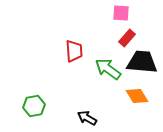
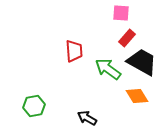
black trapezoid: rotated 24 degrees clockwise
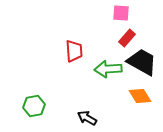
green arrow: rotated 40 degrees counterclockwise
orange diamond: moved 3 px right
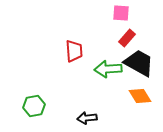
black trapezoid: moved 3 px left, 1 px down
black arrow: rotated 36 degrees counterclockwise
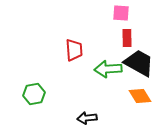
red rectangle: rotated 42 degrees counterclockwise
red trapezoid: moved 1 px up
green hexagon: moved 12 px up
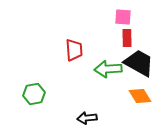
pink square: moved 2 px right, 4 px down
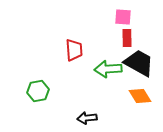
green hexagon: moved 4 px right, 3 px up
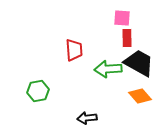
pink square: moved 1 px left, 1 px down
orange diamond: rotated 10 degrees counterclockwise
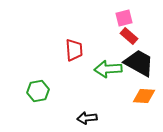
pink square: moved 2 px right; rotated 18 degrees counterclockwise
red rectangle: moved 2 px right, 2 px up; rotated 48 degrees counterclockwise
orange diamond: moved 4 px right; rotated 45 degrees counterclockwise
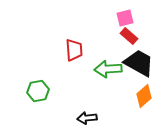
pink square: moved 1 px right
orange diamond: rotated 45 degrees counterclockwise
